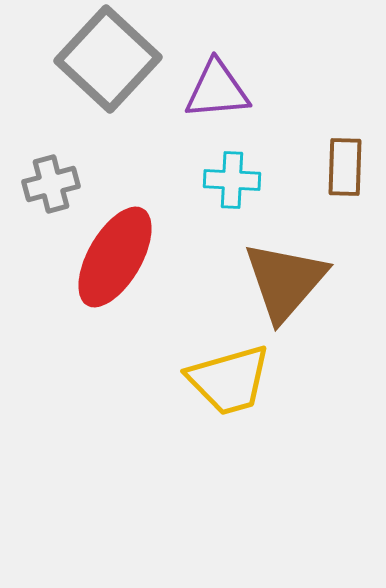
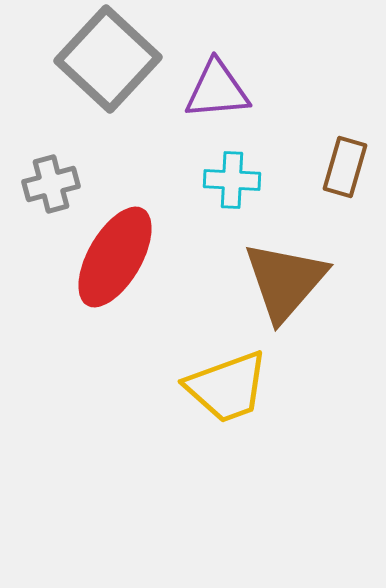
brown rectangle: rotated 14 degrees clockwise
yellow trapezoid: moved 2 px left, 7 px down; rotated 4 degrees counterclockwise
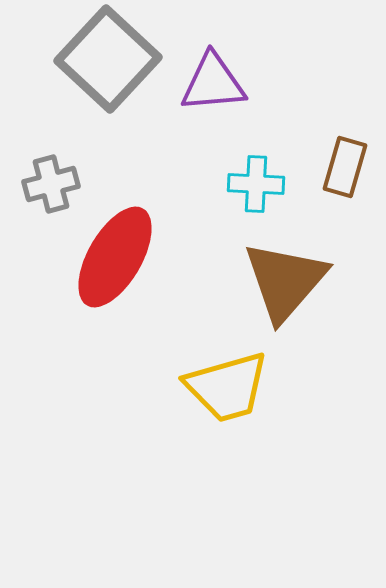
purple triangle: moved 4 px left, 7 px up
cyan cross: moved 24 px right, 4 px down
yellow trapezoid: rotated 4 degrees clockwise
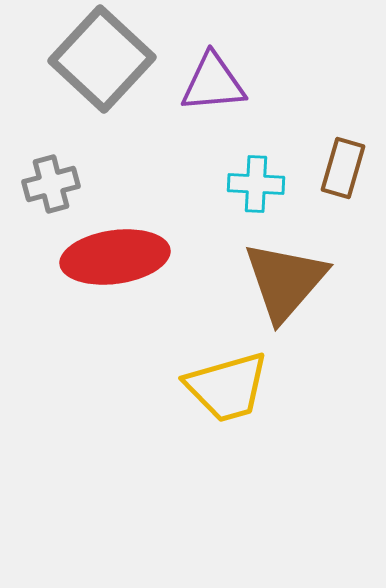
gray square: moved 6 px left
brown rectangle: moved 2 px left, 1 px down
red ellipse: rotated 52 degrees clockwise
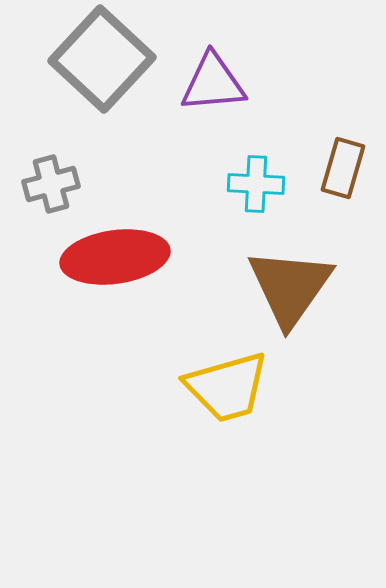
brown triangle: moved 5 px right, 6 px down; rotated 6 degrees counterclockwise
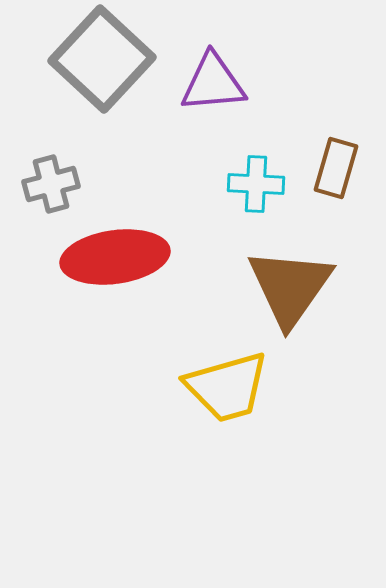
brown rectangle: moved 7 px left
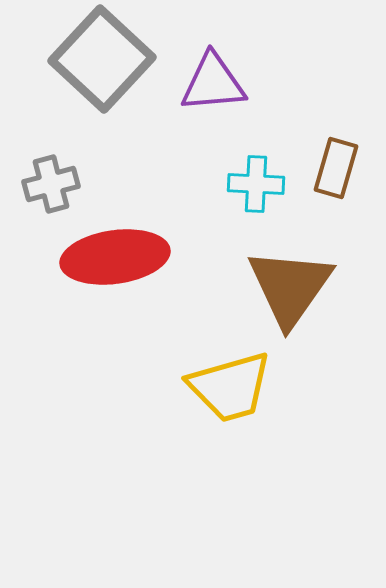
yellow trapezoid: moved 3 px right
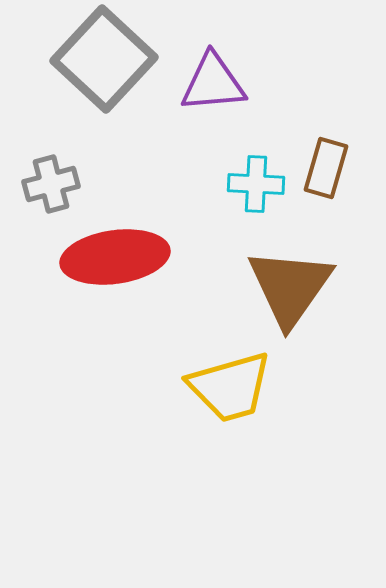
gray square: moved 2 px right
brown rectangle: moved 10 px left
